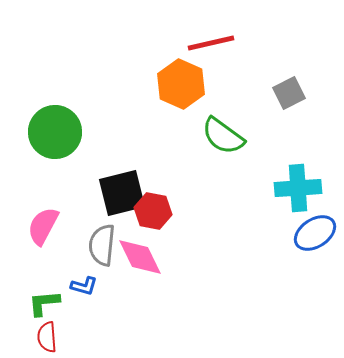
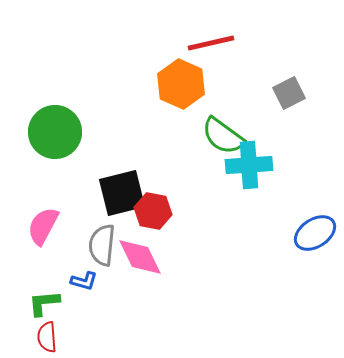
cyan cross: moved 49 px left, 23 px up
blue L-shape: moved 5 px up
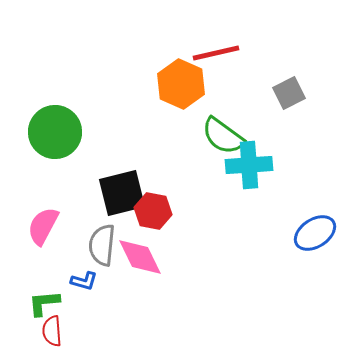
red line: moved 5 px right, 10 px down
red semicircle: moved 5 px right, 6 px up
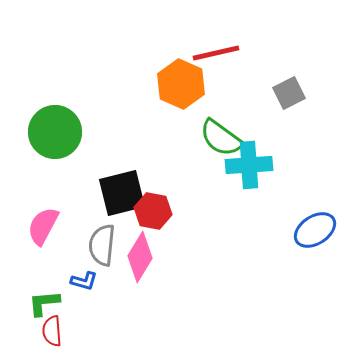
green semicircle: moved 2 px left, 2 px down
blue ellipse: moved 3 px up
pink diamond: rotated 57 degrees clockwise
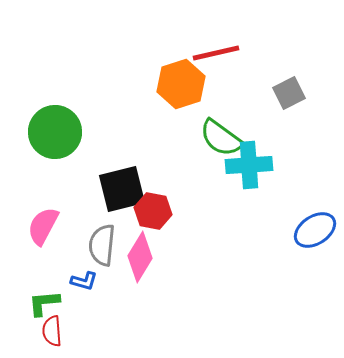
orange hexagon: rotated 18 degrees clockwise
black square: moved 4 px up
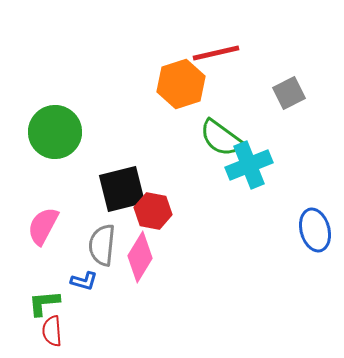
cyan cross: rotated 18 degrees counterclockwise
blue ellipse: rotated 72 degrees counterclockwise
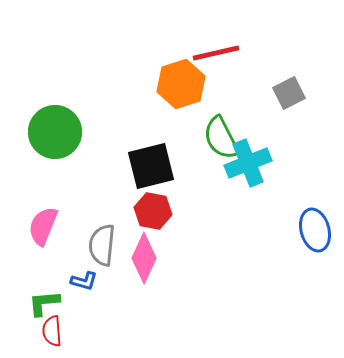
green semicircle: rotated 27 degrees clockwise
cyan cross: moved 1 px left, 2 px up
black square: moved 29 px right, 23 px up
pink semicircle: rotated 6 degrees counterclockwise
pink diamond: moved 4 px right, 1 px down; rotated 6 degrees counterclockwise
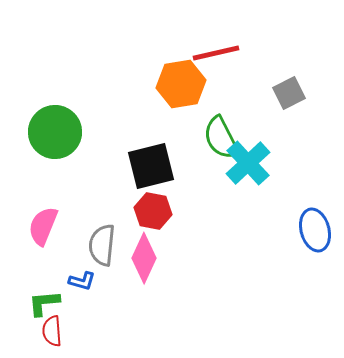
orange hexagon: rotated 9 degrees clockwise
cyan cross: rotated 21 degrees counterclockwise
blue L-shape: moved 2 px left
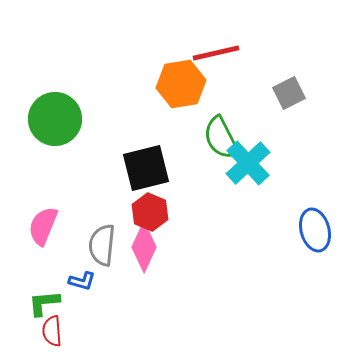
green circle: moved 13 px up
black square: moved 5 px left, 2 px down
red hexagon: moved 3 px left, 1 px down; rotated 12 degrees clockwise
pink diamond: moved 11 px up
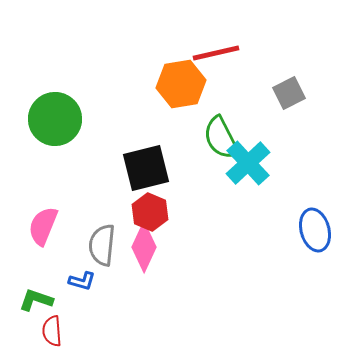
green L-shape: moved 8 px left, 3 px up; rotated 24 degrees clockwise
